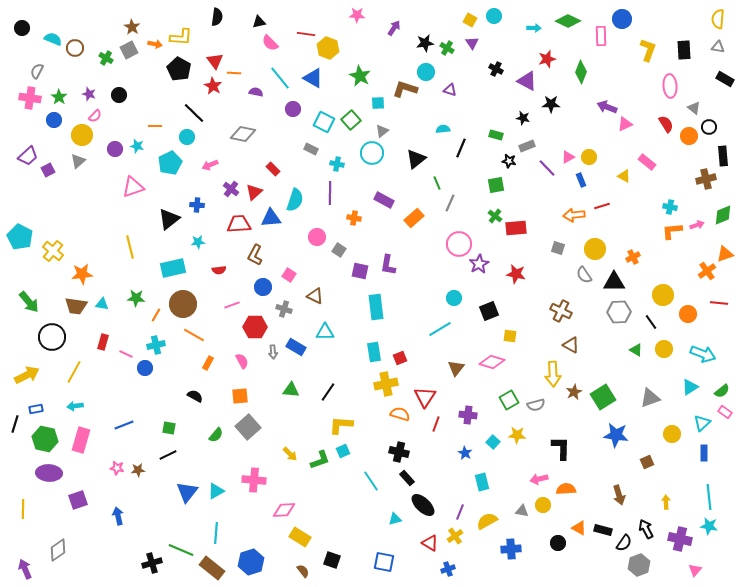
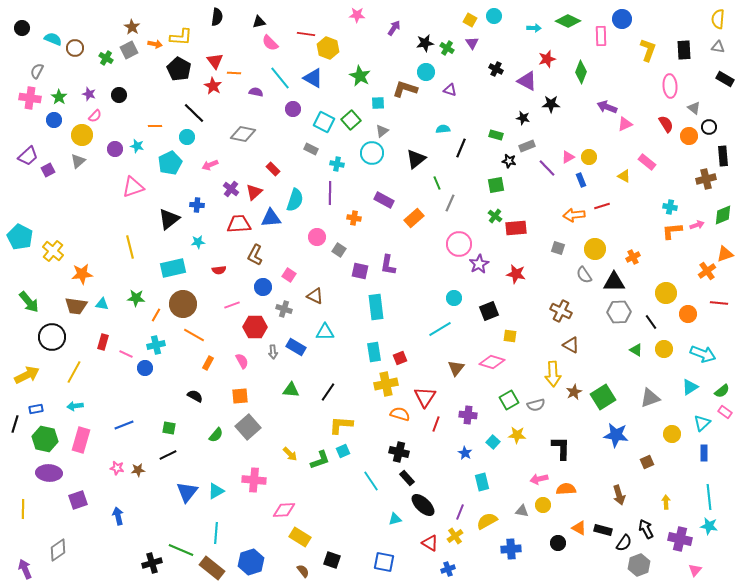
yellow circle at (663, 295): moved 3 px right, 2 px up
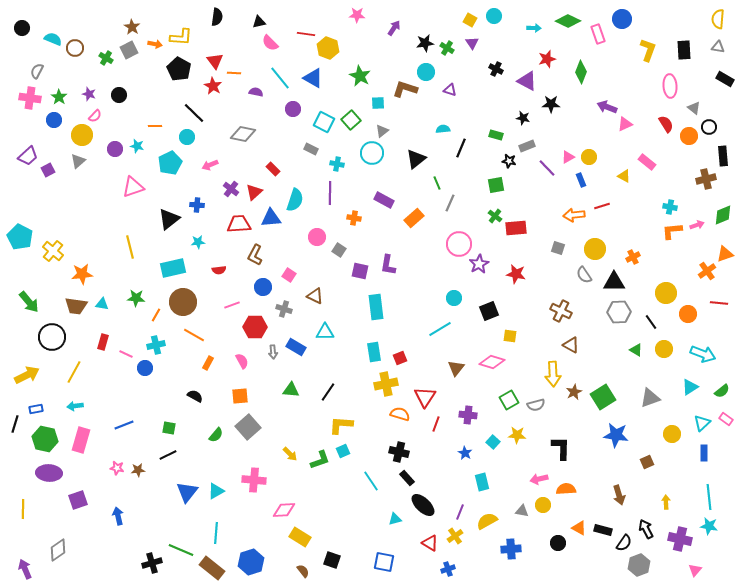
pink rectangle at (601, 36): moved 3 px left, 2 px up; rotated 18 degrees counterclockwise
brown circle at (183, 304): moved 2 px up
pink rectangle at (725, 412): moved 1 px right, 7 px down
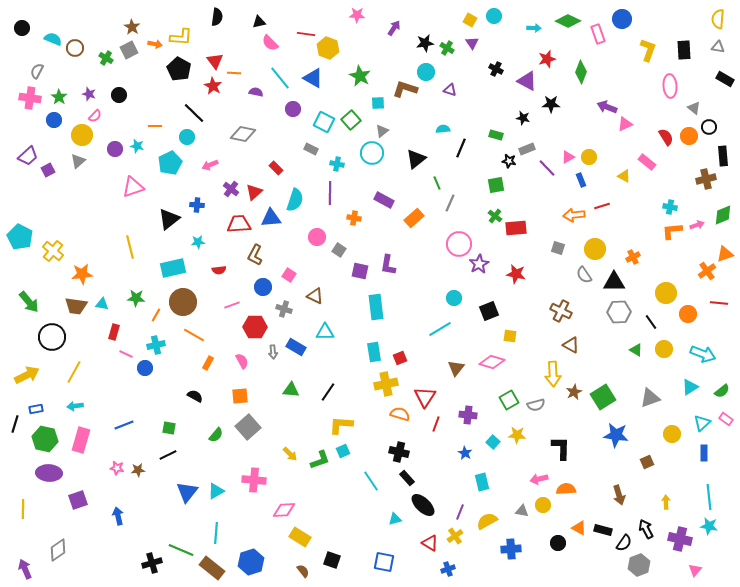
red semicircle at (666, 124): moved 13 px down
gray rectangle at (527, 146): moved 3 px down
red rectangle at (273, 169): moved 3 px right, 1 px up
red rectangle at (103, 342): moved 11 px right, 10 px up
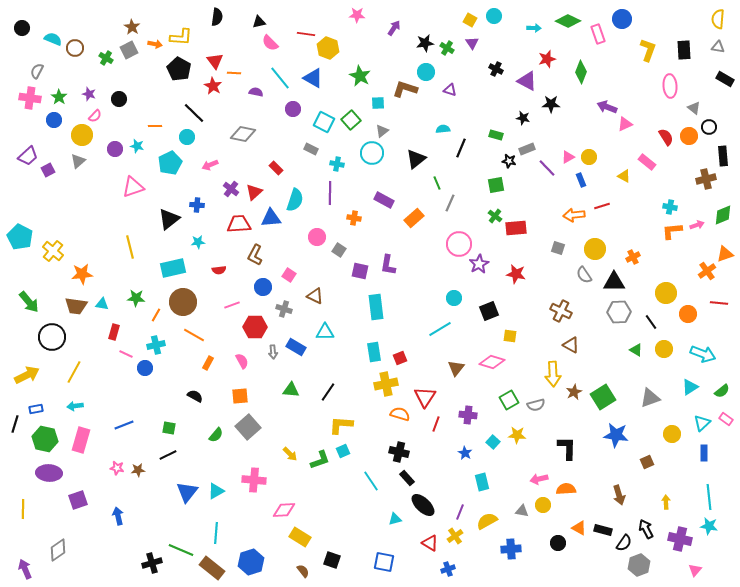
black circle at (119, 95): moved 4 px down
black L-shape at (561, 448): moved 6 px right
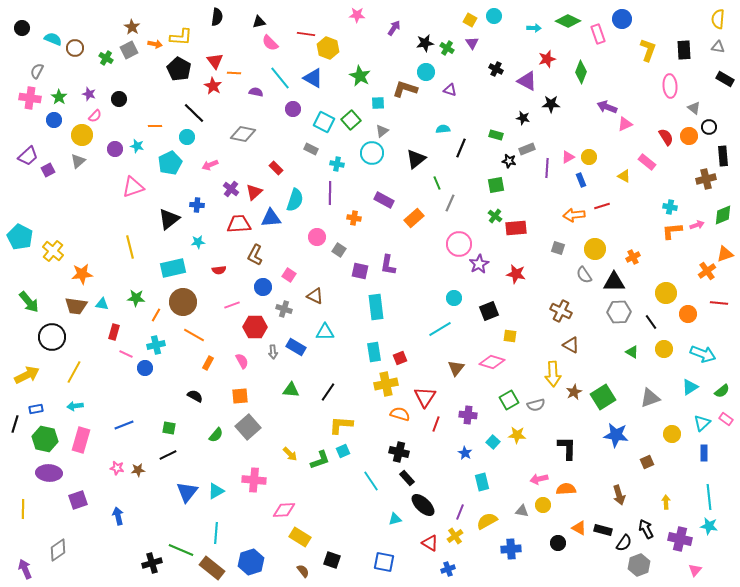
purple line at (547, 168): rotated 48 degrees clockwise
green triangle at (636, 350): moved 4 px left, 2 px down
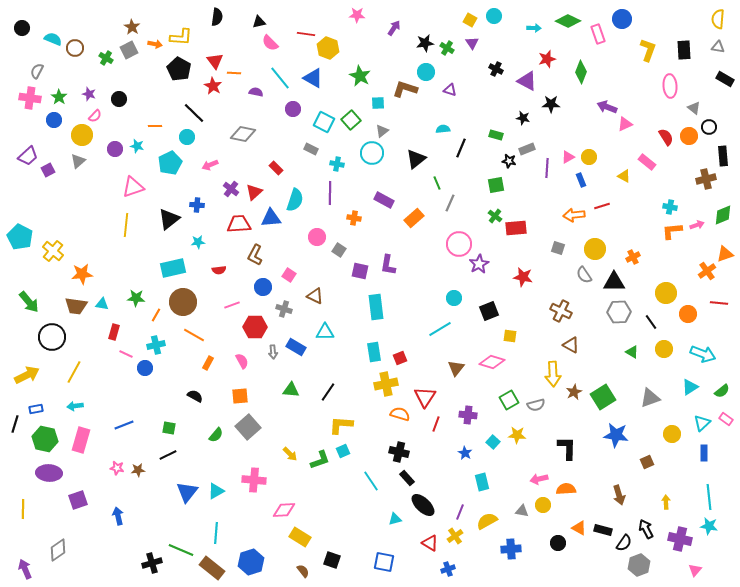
yellow line at (130, 247): moved 4 px left, 22 px up; rotated 20 degrees clockwise
red star at (516, 274): moved 7 px right, 3 px down
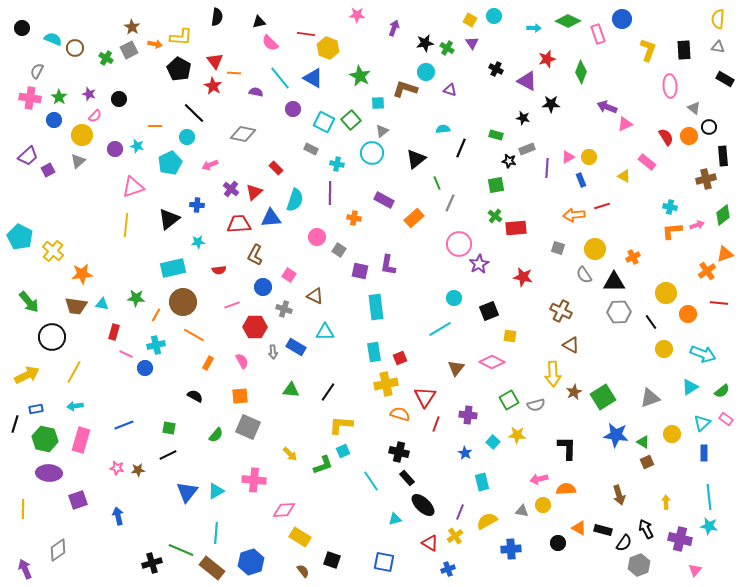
purple arrow at (394, 28): rotated 14 degrees counterclockwise
green diamond at (723, 215): rotated 15 degrees counterclockwise
green triangle at (632, 352): moved 11 px right, 90 px down
pink diamond at (492, 362): rotated 10 degrees clockwise
gray square at (248, 427): rotated 25 degrees counterclockwise
green L-shape at (320, 460): moved 3 px right, 5 px down
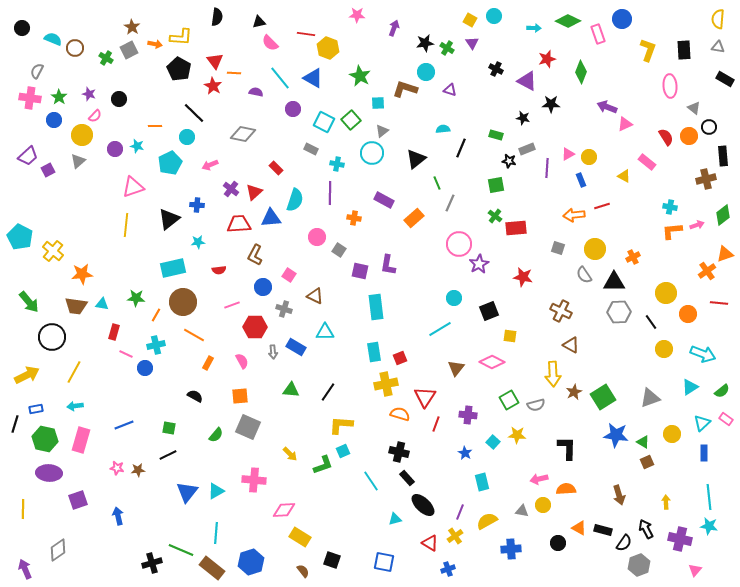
pink triangle at (568, 157): moved 3 px up
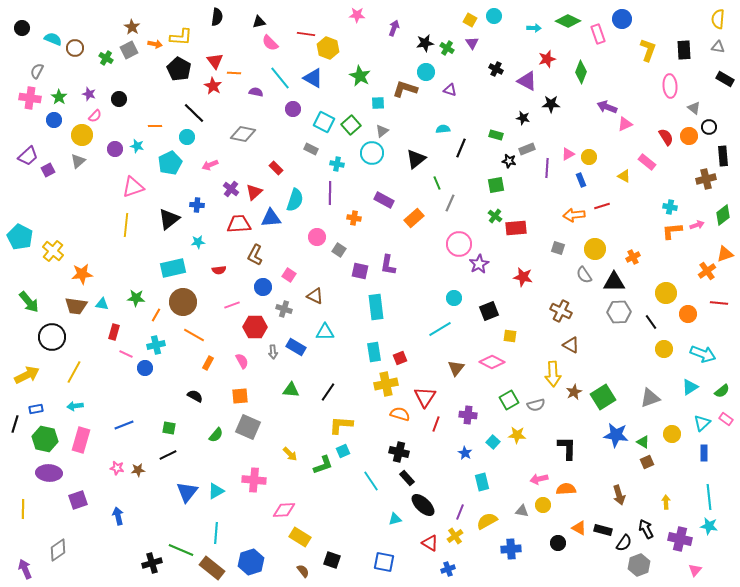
green square at (351, 120): moved 5 px down
